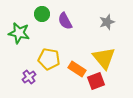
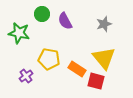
gray star: moved 3 px left, 2 px down
purple cross: moved 3 px left, 1 px up
red square: rotated 36 degrees clockwise
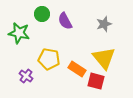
purple cross: rotated 16 degrees counterclockwise
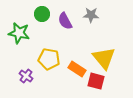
gray star: moved 13 px left, 9 px up; rotated 21 degrees clockwise
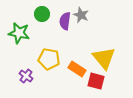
gray star: moved 10 px left; rotated 21 degrees clockwise
purple semicircle: rotated 36 degrees clockwise
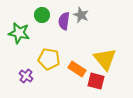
green circle: moved 1 px down
purple semicircle: moved 1 px left
yellow triangle: moved 1 px right, 1 px down
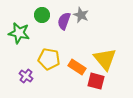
purple semicircle: rotated 12 degrees clockwise
orange rectangle: moved 2 px up
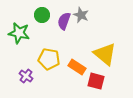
yellow triangle: moved 5 px up; rotated 10 degrees counterclockwise
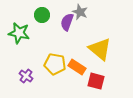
gray star: moved 1 px left, 3 px up
purple semicircle: moved 3 px right, 1 px down
yellow triangle: moved 5 px left, 5 px up
yellow pentagon: moved 6 px right, 5 px down
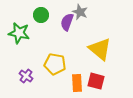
green circle: moved 1 px left
orange rectangle: moved 16 px down; rotated 54 degrees clockwise
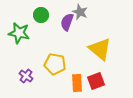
red square: rotated 36 degrees counterclockwise
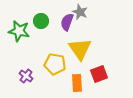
green circle: moved 6 px down
green star: moved 2 px up
yellow triangle: moved 20 px left; rotated 15 degrees clockwise
red square: moved 3 px right, 7 px up
